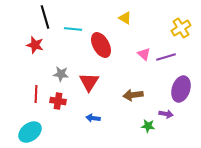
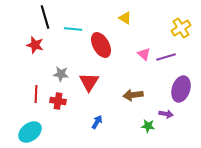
blue arrow: moved 4 px right, 4 px down; rotated 112 degrees clockwise
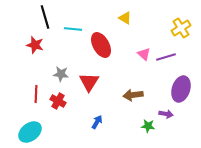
red cross: rotated 21 degrees clockwise
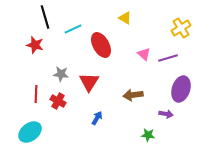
cyan line: rotated 30 degrees counterclockwise
purple line: moved 2 px right, 1 px down
blue arrow: moved 4 px up
green star: moved 9 px down
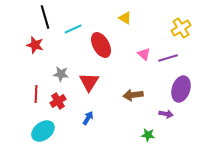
red cross: rotated 28 degrees clockwise
blue arrow: moved 9 px left
cyan ellipse: moved 13 px right, 1 px up
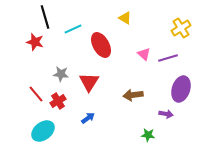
red star: moved 3 px up
red line: rotated 42 degrees counterclockwise
blue arrow: rotated 24 degrees clockwise
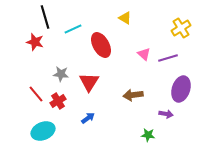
cyan ellipse: rotated 15 degrees clockwise
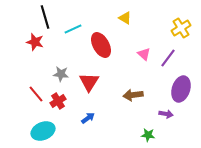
purple line: rotated 36 degrees counterclockwise
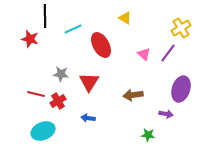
black line: moved 1 px up; rotated 15 degrees clockwise
red star: moved 5 px left, 3 px up
purple line: moved 5 px up
red line: rotated 36 degrees counterclockwise
blue arrow: rotated 136 degrees counterclockwise
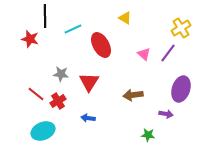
red line: rotated 24 degrees clockwise
